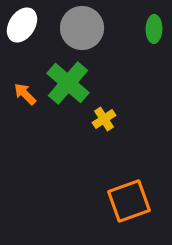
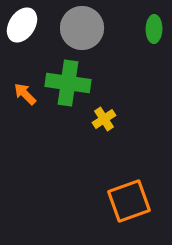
green cross: rotated 33 degrees counterclockwise
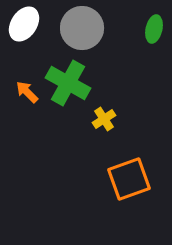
white ellipse: moved 2 px right, 1 px up
green ellipse: rotated 12 degrees clockwise
green cross: rotated 21 degrees clockwise
orange arrow: moved 2 px right, 2 px up
orange square: moved 22 px up
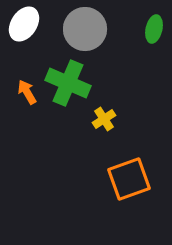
gray circle: moved 3 px right, 1 px down
green cross: rotated 6 degrees counterclockwise
orange arrow: rotated 15 degrees clockwise
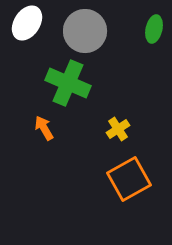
white ellipse: moved 3 px right, 1 px up
gray circle: moved 2 px down
orange arrow: moved 17 px right, 36 px down
yellow cross: moved 14 px right, 10 px down
orange square: rotated 9 degrees counterclockwise
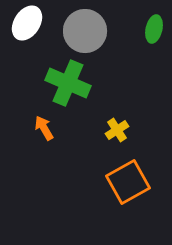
yellow cross: moved 1 px left, 1 px down
orange square: moved 1 px left, 3 px down
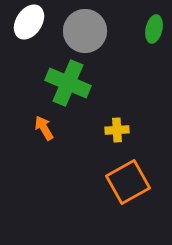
white ellipse: moved 2 px right, 1 px up
yellow cross: rotated 30 degrees clockwise
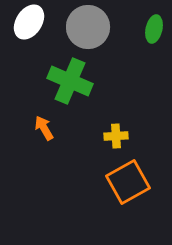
gray circle: moved 3 px right, 4 px up
green cross: moved 2 px right, 2 px up
yellow cross: moved 1 px left, 6 px down
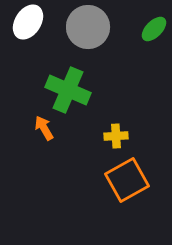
white ellipse: moved 1 px left
green ellipse: rotated 32 degrees clockwise
green cross: moved 2 px left, 9 px down
orange square: moved 1 px left, 2 px up
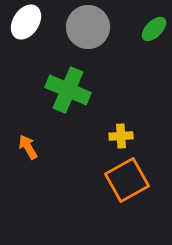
white ellipse: moved 2 px left
orange arrow: moved 16 px left, 19 px down
yellow cross: moved 5 px right
